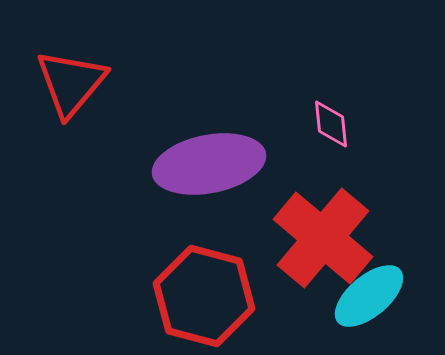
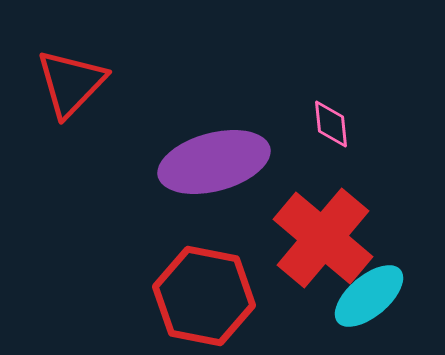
red triangle: rotated 4 degrees clockwise
purple ellipse: moved 5 px right, 2 px up; rotated 4 degrees counterclockwise
red hexagon: rotated 4 degrees counterclockwise
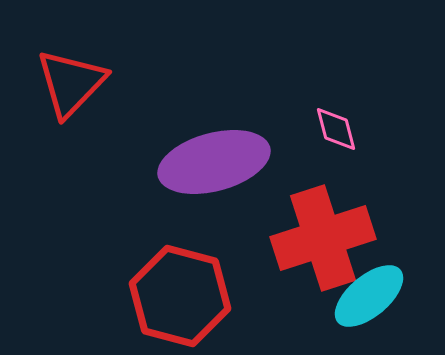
pink diamond: moved 5 px right, 5 px down; rotated 9 degrees counterclockwise
red cross: rotated 32 degrees clockwise
red hexagon: moved 24 px left; rotated 4 degrees clockwise
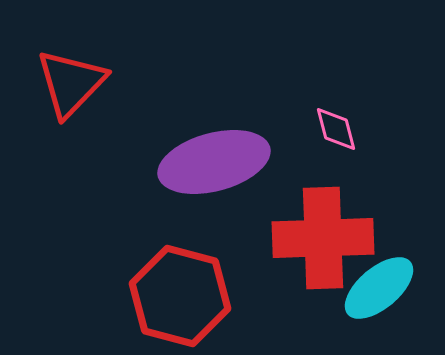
red cross: rotated 16 degrees clockwise
cyan ellipse: moved 10 px right, 8 px up
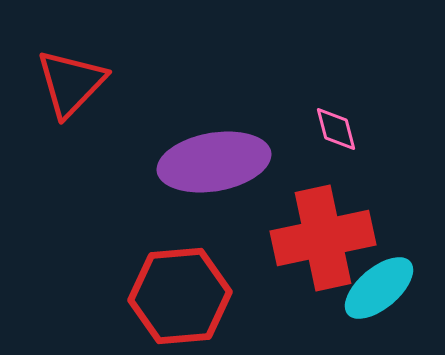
purple ellipse: rotated 5 degrees clockwise
red cross: rotated 10 degrees counterclockwise
red hexagon: rotated 20 degrees counterclockwise
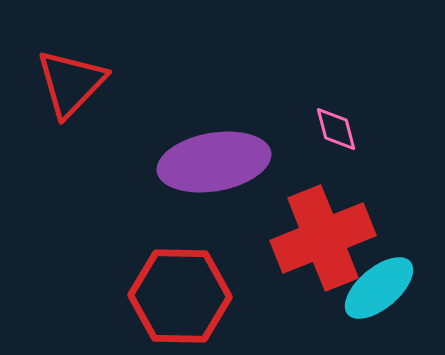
red cross: rotated 10 degrees counterclockwise
red hexagon: rotated 6 degrees clockwise
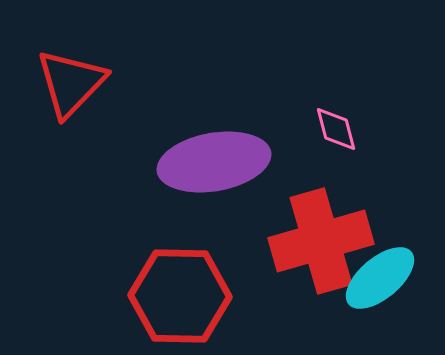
red cross: moved 2 px left, 3 px down; rotated 6 degrees clockwise
cyan ellipse: moved 1 px right, 10 px up
